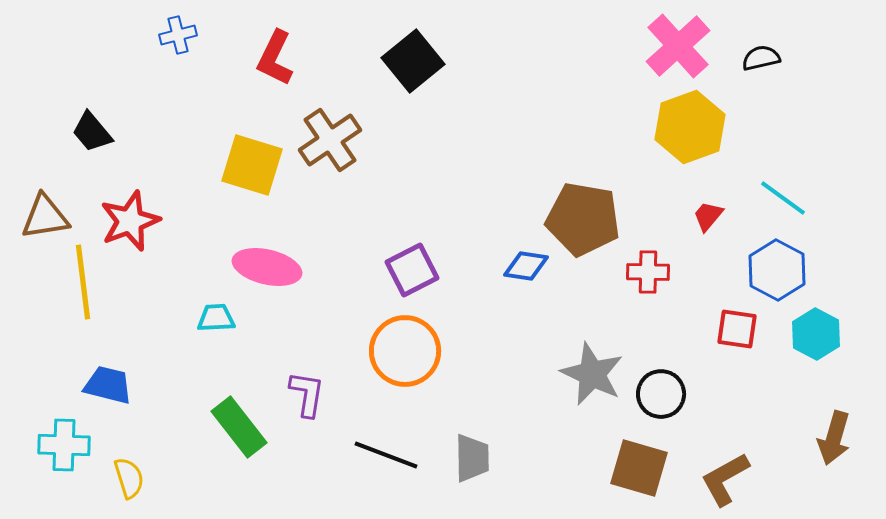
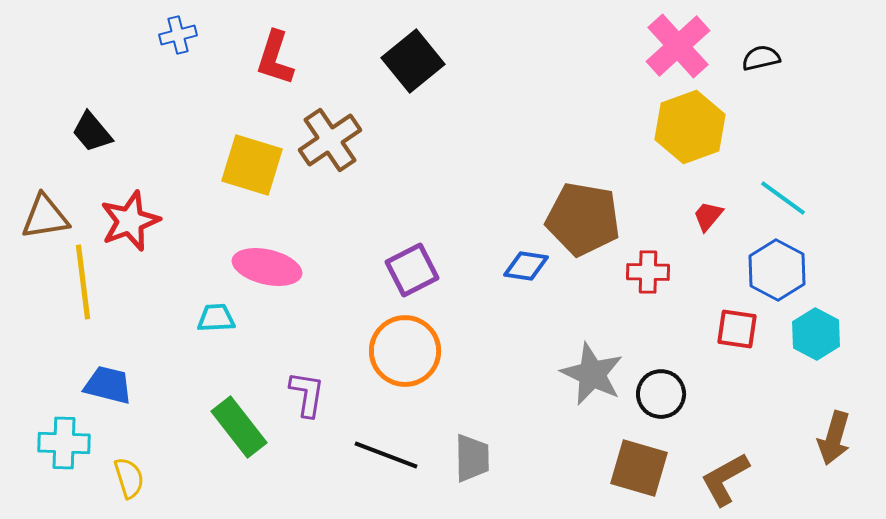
red L-shape: rotated 8 degrees counterclockwise
cyan cross: moved 2 px up
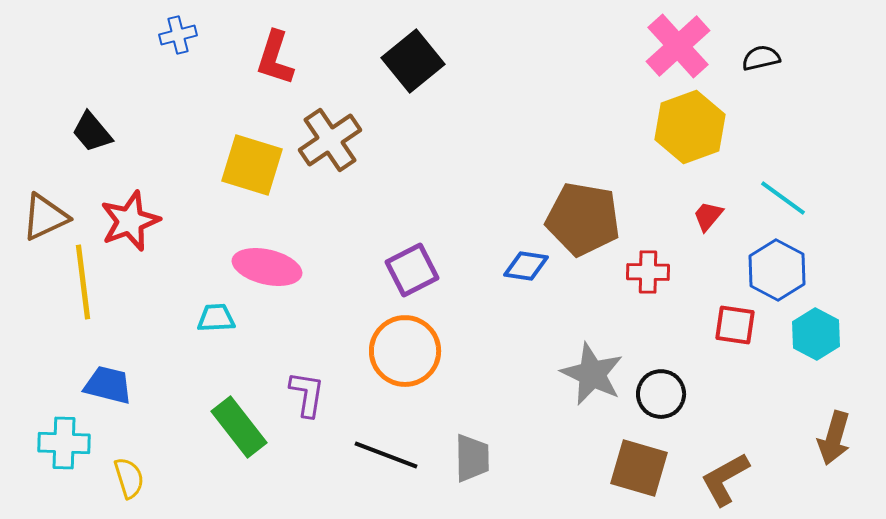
brown triangle: rotated 16 degrees counterclockwise
red square: moved 2 px left, 4 px up
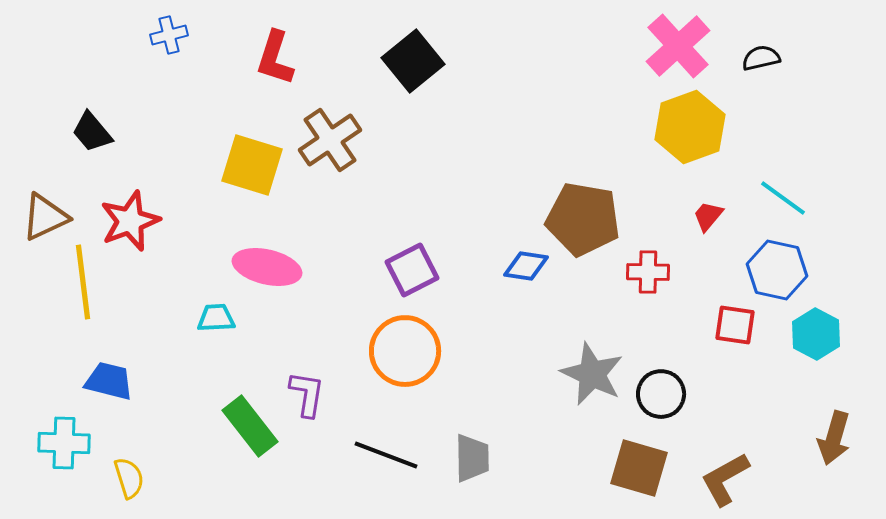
blue cross: moved 9 px left
blue hexagon: rotated 16 degrees counterclockwise
blue trapezoid: moved 1 px right, 4 px up
green rectangle: moved 11 px right, 1 px up
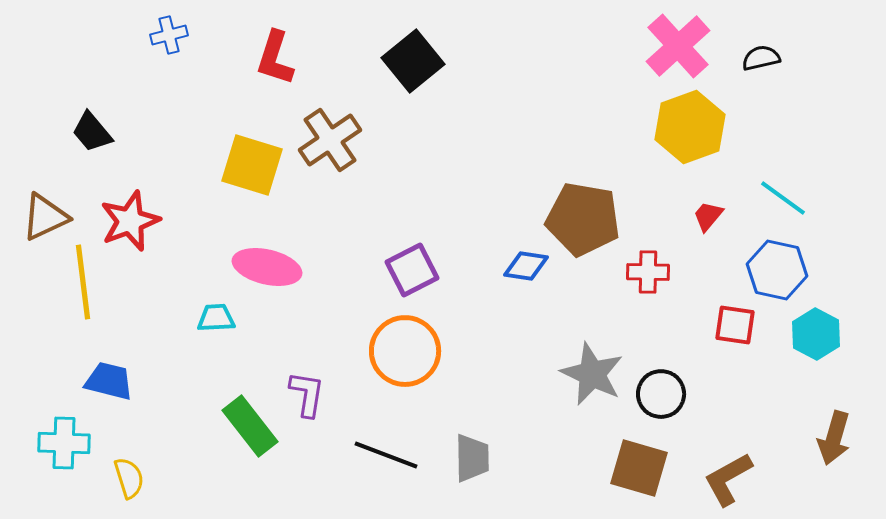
brown L-shape: moved 3 px right
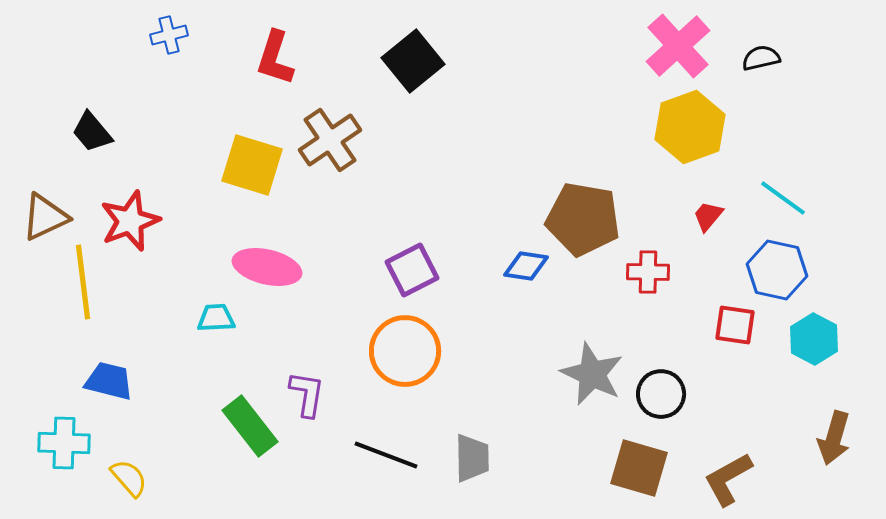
cyan hexagon: moved 2 px left, 5 px down
yellow semicircle: rotated 24 degrees counterclockwise
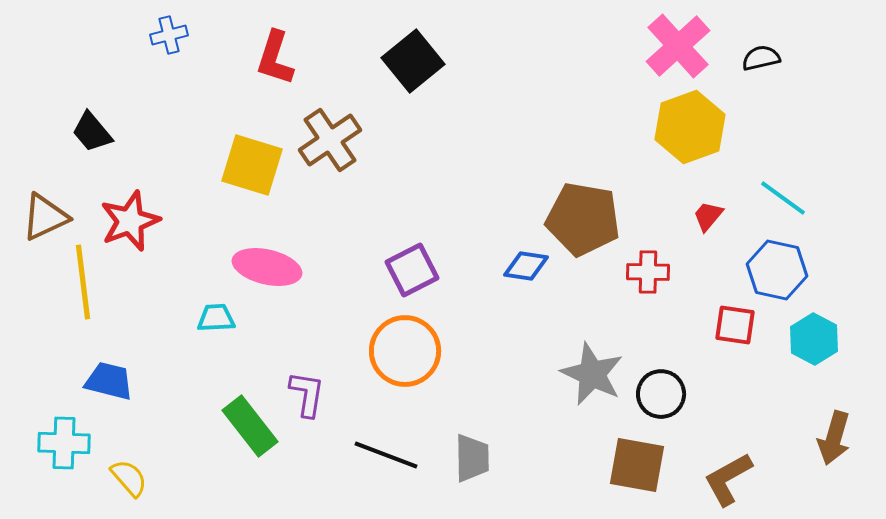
brown square: moved 2 px left, 3 px up; rotated 6 degrees counterclockwise
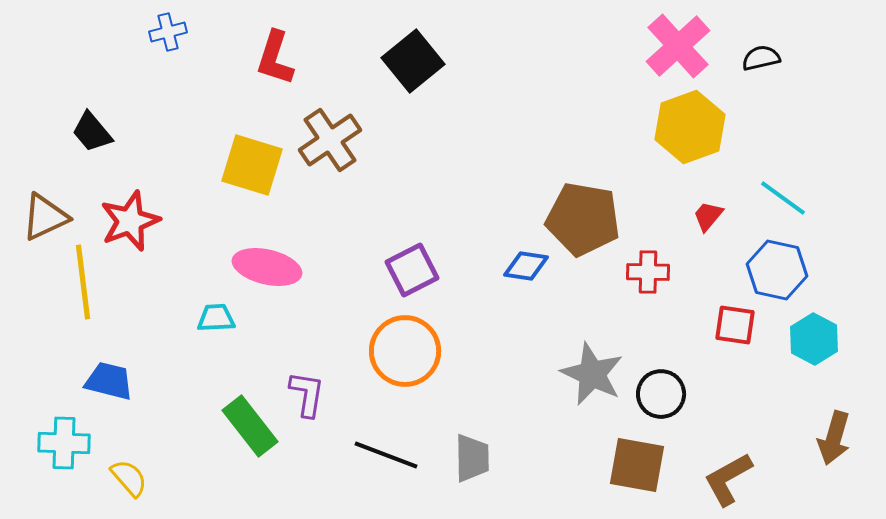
blue cross: moved 1 px left, 3 px up
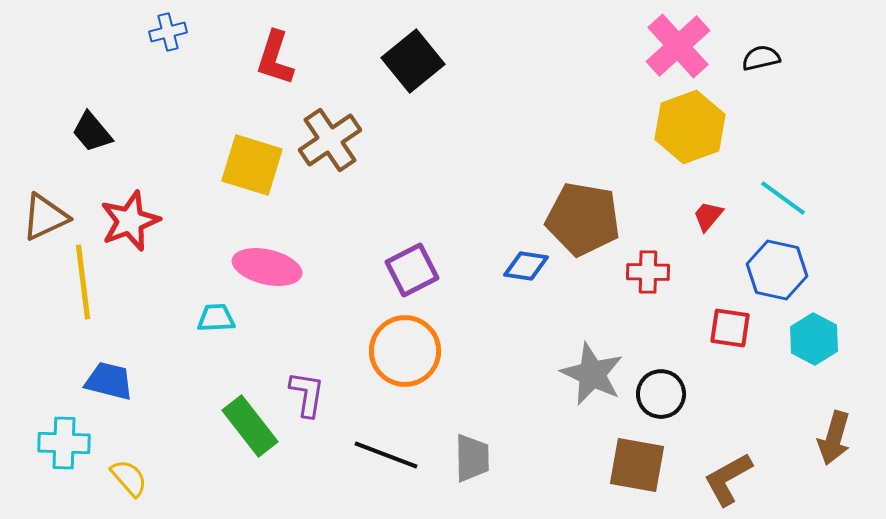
red square: moved 5 px left, 3 px down
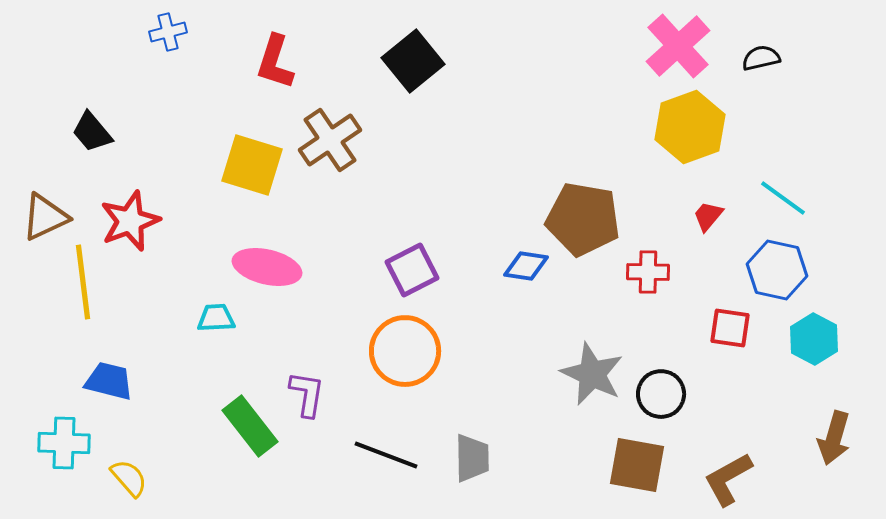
red L-shape: moved 4 px down
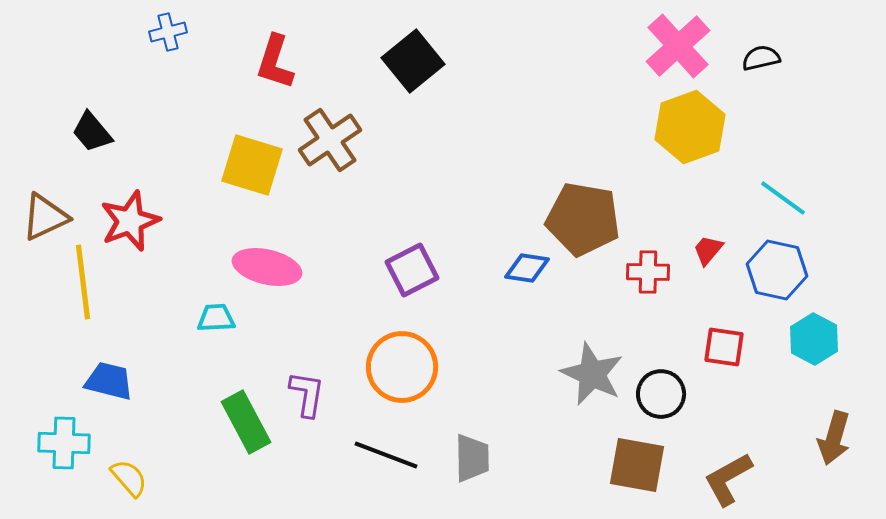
red trapezoid: moved 34 px down
blue diamond: moved 1 px right, 2 px down
red square: moved 6 px left, 19 px down
orange circle: moved 3 px left, 16 px down
green rectangle: moved 4 px left, 4 px up; rotated 10 degrees clockwise
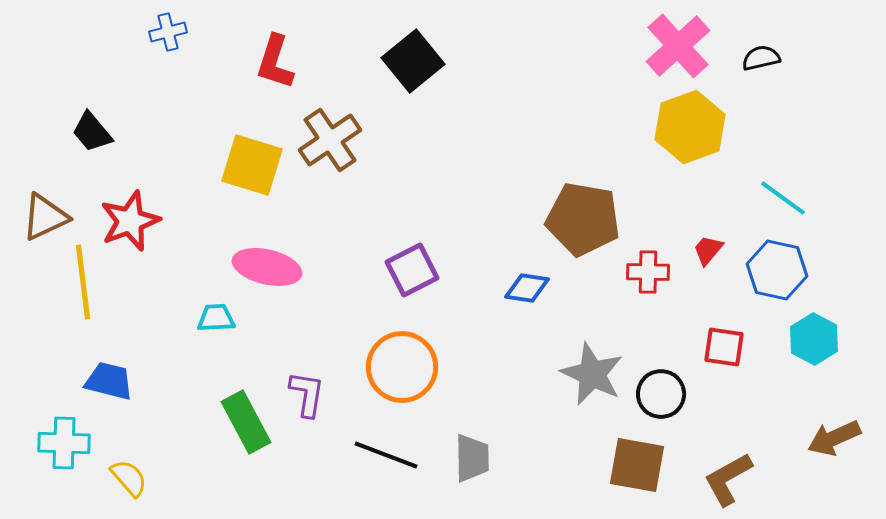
blue diamond: moved 20 px down
brown arrow: rotated 50 degrees clockwise
